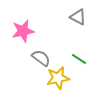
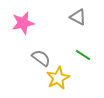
pink star: moved 8 px up
green line: moved 4 px right, 4 px up
yellow star: rotated 15 degrees counterclockwise
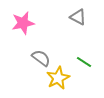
green line: moved 1 px right, 7 px down
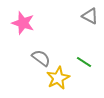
gray triangle: moved 12 px right, 1 px up
pink star: rotated 30 degrees clockwise
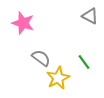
green line: rotated 21 degrees clockwise
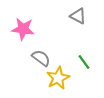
gray triangle: moved 12 px left
pink star: moved 6 px down; rotated 10 degrees counterclockwise
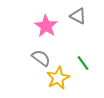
pink star: moved 23 px right, 3 px up; rotated 25 degrees clockwise
green line: moved 1 px left, 1 px down
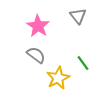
gray triangle: rotated 24 degrees clockwise
pink star: moved 8 px left
gray semicircle: moved 5 px left, 3 px up
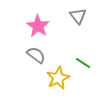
green line: rotated 21 degrees counterclockwise
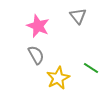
pink star: rotated 10 degrees counterclockwise
gray semicircle: rotated 24 degrees clockwise
green line: moved 8 px right, 5 px down
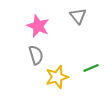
gray semicircle: rotated 12 degrees clockwise
green line: rotated 56 degrees counterclockwise
yellow star: moved 1 px left, 1 px up; rotated 10 degrees clockwise
